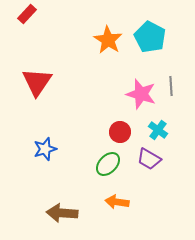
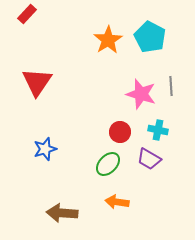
orange star: rotated 8 degrees clockwise
cyan cross: rotated 24 degrees counterclockwise
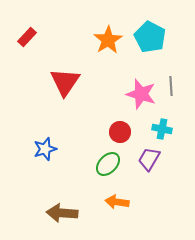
red rectangle: moved 23 px down
red triangle: moved 28 px right
cyan cross: moved 4 px right, 1 px up
purple trapezoid: rotated 90 degrees clockwise
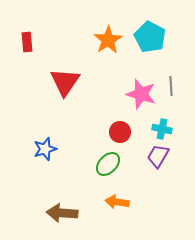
red rectangle: moved 5 px down; rotated 48 degrees counterclockwise
purple trapezoid: moved 9 px right, 3 px up
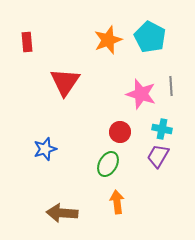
orange star: rotated 12 degrees clockwise
green ellipse: rotated 15 degrees counterclockwise
orange arrow: rotated 75 degrees clockwise
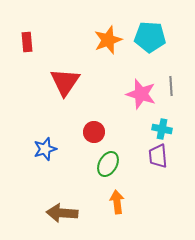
cyan pentagon: rotated 24 degrees counterclockwise
red circle: moved 26 px left
purple trapezoid: rotated 35 degrees counterclockwise
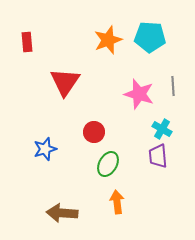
gray line: moved 2 px right
pink star: moved 2 px left
cyan cross: rotated 18 degrees clockwise
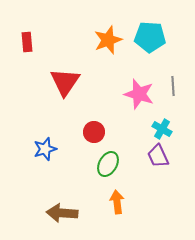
purple trapezoid: rotated 20 degrees counterclockwise
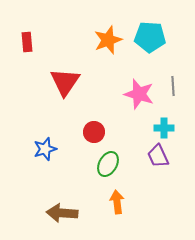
cyan cross: moved 2 px right, 1 px up; rotated 30 degrees counterclockwise
